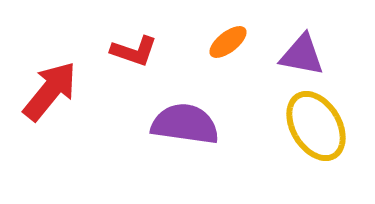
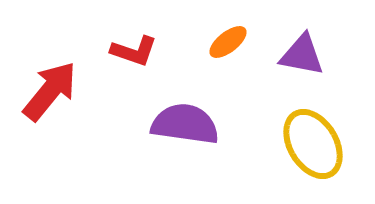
yellow ellipse: moved 3 px left, 18 px down
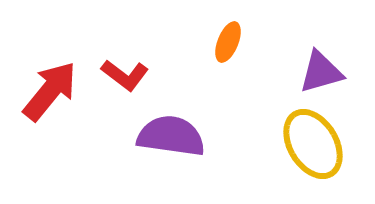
orange ellipse: rotated 30 degrees counterclockwise
red L-shape: moved 9 px left, 24 px down; rotated 18 degrees clockwise
purple triangle: moved 19 px right, 17 px down; rotated 27 degrees counterclockwise
purple semicircle: moved 14 px left, 12 px down
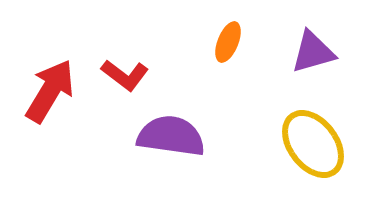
purple triangle: moved 8 px left, 20 px up
red arrow: rotated 8 degrees counterclockwise
yellow ellipse: rotated 6 degrees counterclockwise
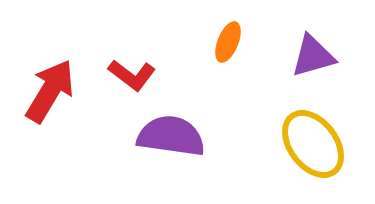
purple triangle: moved 4 px down
red L-shape: moved 7 px right
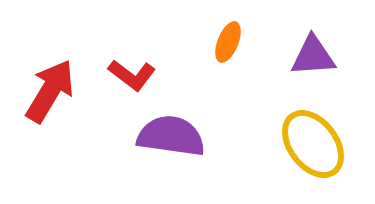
purple triangle: rotated 12 degrees clockwise
